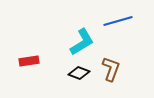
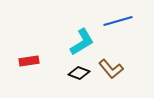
brown L-shape: rotated 120 degrees clockwise
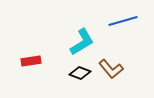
blue line: moved 5 px right
red rectangle: moved 2 px right
black diamond: moved 1 px right
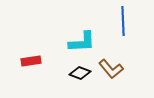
blue line: rotated 76 degrees counterclockwise
cyan L-shape: rotated 28 degrees clockwise
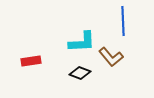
brown L-shape: moved 12 px up
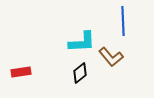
red rectangle: moved 10 px left, 11 px down
black diamond: rotated 60 degrees counterclockwise
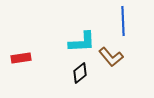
red rectangle: moved 14 px up
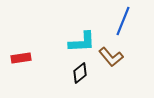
blue line: rotated 24 degrees clockwise
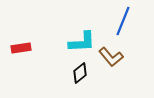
red rectangle: moved 10 px up
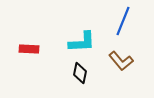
red rectangle: moved 8 px right, 1 px down; rotated 12 degrees clockwise
brown L-shape: moved 10 px right, 4 px down
black diamond: rotated 40 degrees counterclockwise
